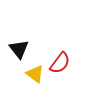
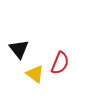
red semicircle: rotated 15 degrees counterclockwise
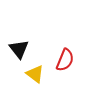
red semicircle: moved 5 px right, 3 px up
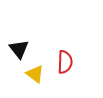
red semicircle: moved 2 px down; rotated 20 degrees counterclockwise
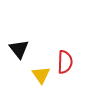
yellow triangle: moved 6 px right, 1 px down; rotated 18 degrees clockwise
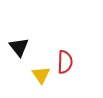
black triangle: moved 2 px up
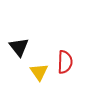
yellow triangle: moved 2 px left, 3 px up
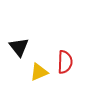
yellow triangle: rotated 42 degrees clockwise
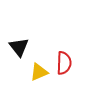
red semicircle: moved 1 px left, 1 px down
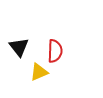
red semicircle: moved 9 px left, 12 px up
